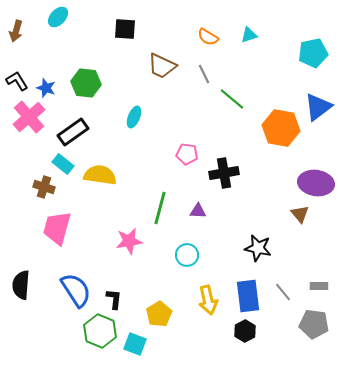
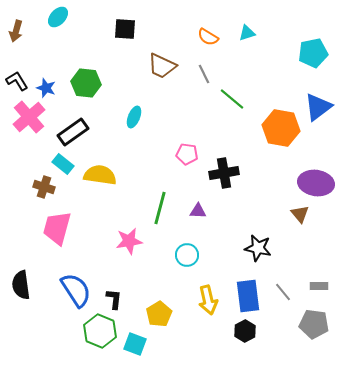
cyan triangle at (249, 35): moved 2 px left, 2 px up
black semicircle at (21, 285): rotated 12 degrees counterclockwise
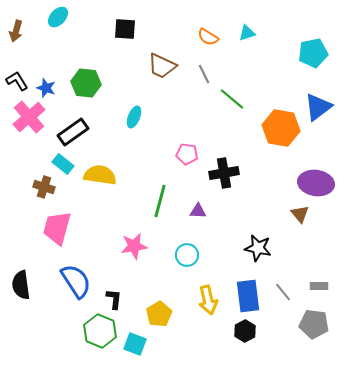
green line at (160, 208): moved 7 px up
pink star at (129, 241): moved 5 px right, 5 px down
blue semicircle at (76, 290): moved 9 px up
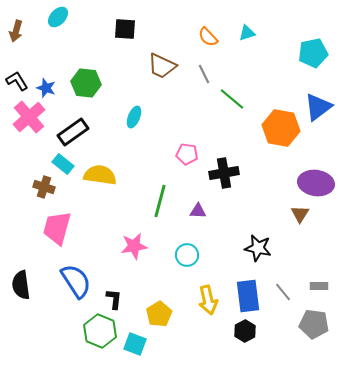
orange semicircle at (208, 37): rotated 15 degrees clockwise
brown triangle at (300, 214): rotated 12 degrees clockwise
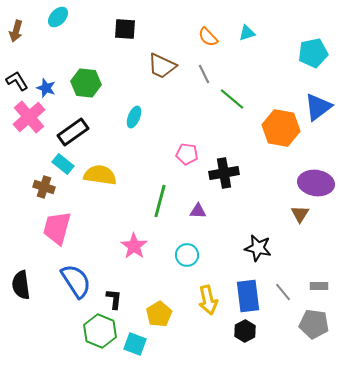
pink star at (134, 246): rotated 28 degrees counterclockwise
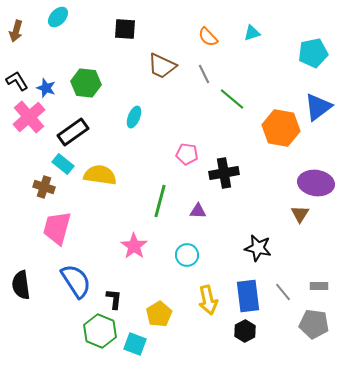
cyan triangle at (247, 33): moved 5 px right
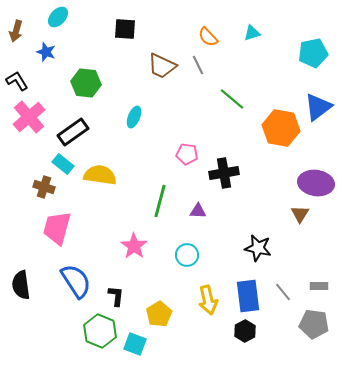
gray line at (204, 74): moved 6 px left, 9 px up
blue star at (46, 88): moved 36 px up
black L-shape at (114, 299): moved 2 px right, 3 px up
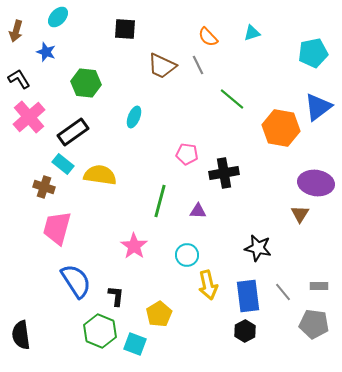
black L-shape at (17, 81): moved 2 px right, 2 px up
black semicircle at (21, 285): moved 50 px down
yellow arrow at (208, 300): moved 15 px up
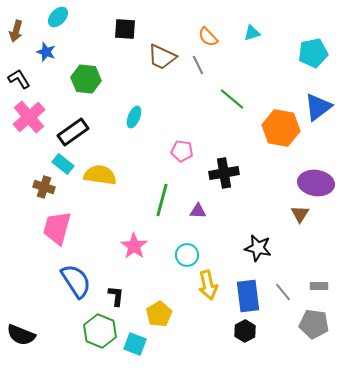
brown trapezoid at (162, 66): moved 9 px up
green hexagon at (86, 83): moved 4 px up
pink pentagon at (187, 154): moved 5 px left, 3 px up
green line at (160, 201): moved 2 px right, 1 px up
black semicircle at (21, 335): rotated 60 degrees counterclockwise
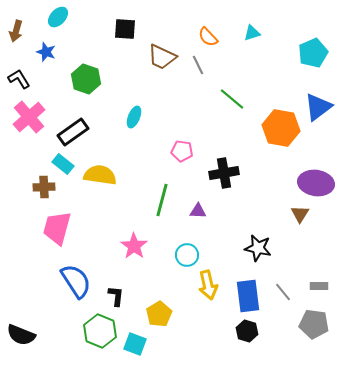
cyan pentagon at (313, 53): rotated 12 degrees counterclockwise
green hexagon at (86, 79): rotated 12 degrees clockwise
brown cross at (44, 187): rotated 20 degrees counterclockwise
black hexagon at (245, 331): moved 2 px right; rotated 15 degrees counterclockwise
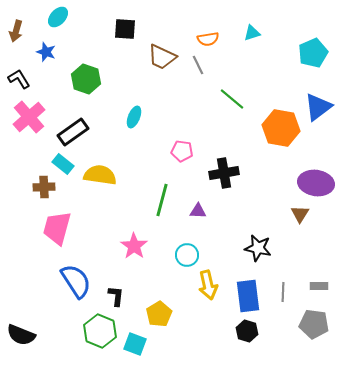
orange semicircle at (208, 37): moved 2 px down; rotated 55 degrees counterclockwise
gray line at (283, 292): rotated 42 degrees clockwise
